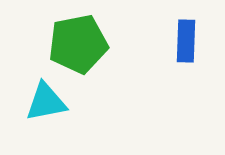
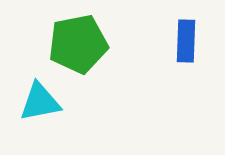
cyan triangle: moved 6 px left
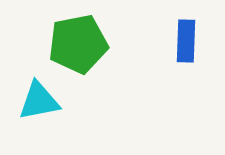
cyan triangle: moved 1 px left, 1 px up
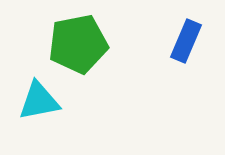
blue rectangle: rotated 21 degrees clockwise
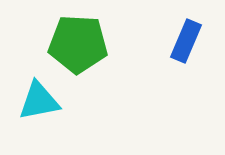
green pentagon: rotated 14 degrees clockwise
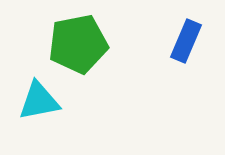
green pentagon: rotated 14 degrees counterclockwise
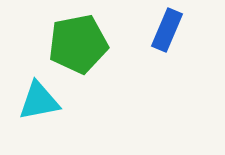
blue rectangle: moved 19 px left, 11 px up
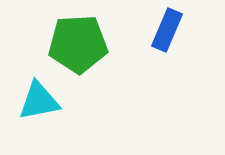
green pentagon: rotated 8 degrees clockwise
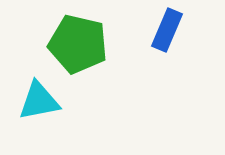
green pentagon: rotated 16 degrees clockwise
